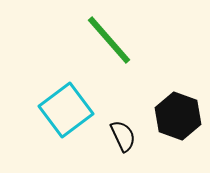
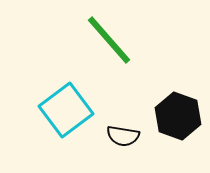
black semicircle: rotated 124 degrees clockwise
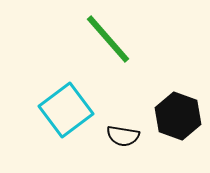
green line: moved 1 px left, 1 px up
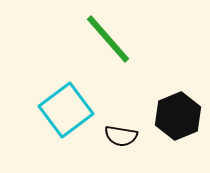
black hexagon: rotated 18 degrees clockwise
black semicircle: moved 2 px left
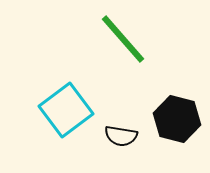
green line: moved 15 px right
black hexagon: moved 1 px left, 3 px down; rotated 24 degrees counterclockwise
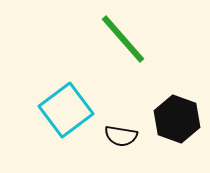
black hexagon: rotated 6 degrees clockwise
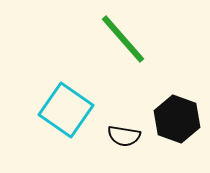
cyan square: rotated 18 degrees counterclockwise
black semicircle: moved 3 px right
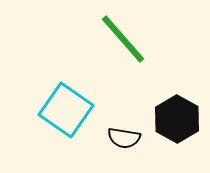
black hexagon: rotated 9 degrees clockwise
black semicircle: moved 2 px down
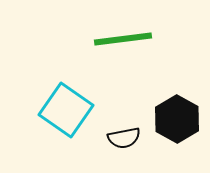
green line: rotated 56 degrees counterclockwise
black semicircle: rotated 20 degrees counterclockwise
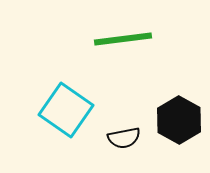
black hexagon: moved 2 px right, 1 px down
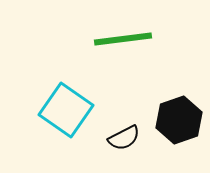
black hexagon: rotated 12 degrees clockwise
black semicircle: rotated 16 degrees counterclockwise
